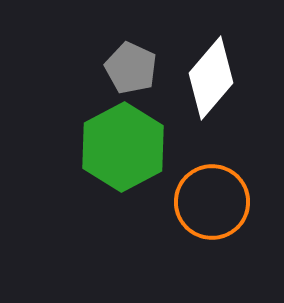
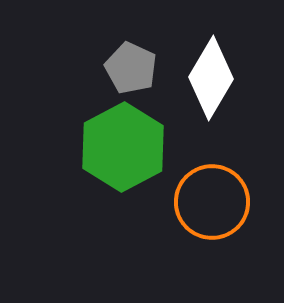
white diamond: rotated 10 degrees counterclockwise
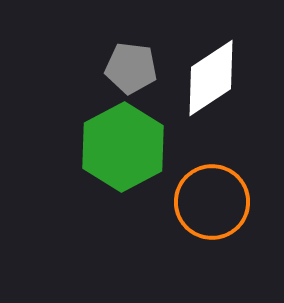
gray pentagon: rotated 18 degrees counterclockwise
white diamond: rotated 26 degrees clockwise
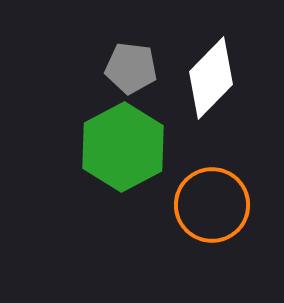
white diamond: rotated 12 degrees counterclockwise
orange circle: moved 3 px down
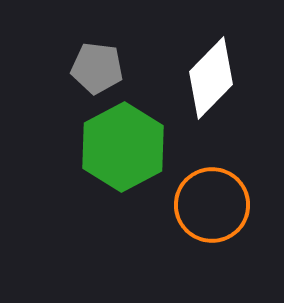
gray pentagon: moved 34 px left
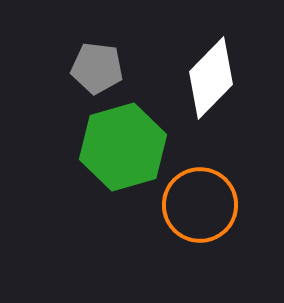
green hexagon: rotated 12 degrees clockwise
orange circle: moved 12 px left
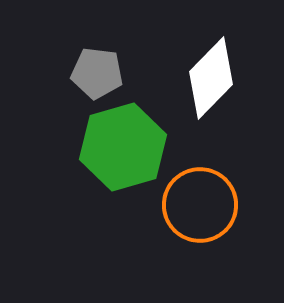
gray pentagon: moved 5 px down
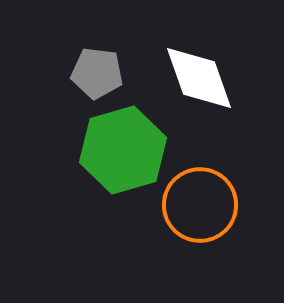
white diamond: moved 12 px left; rotated 64 degrees counterclockwise
green hexagon: moved 3 px down
